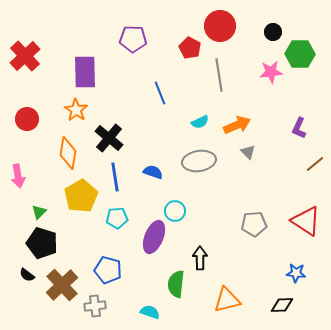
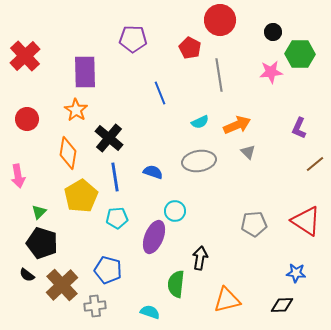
red circle at (220, 26): moved 6 px up
black arrow at (200, 258): rotated 10 degrees clockwise
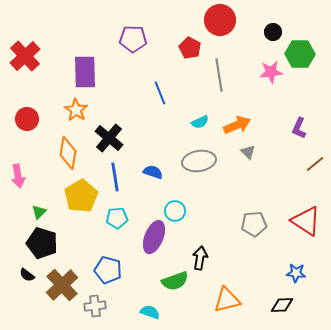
green semicircle at (176, 284): moved 1 px left, 3 px up; rotated 116 degrees counterclockwise
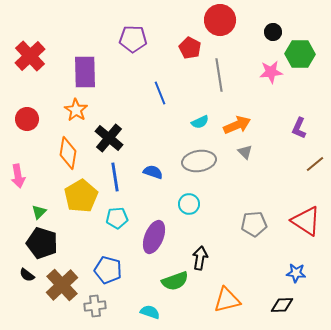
red cross at (25, 56): moved 5 px right
gray triangle at (248, 152): moved 3 px left
cyan circle at (175, 211): moved 14 px right, 7 px up
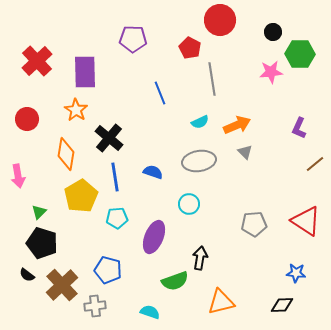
red cross at (30, 56): moved 7 px right, 5 px down
gray line at (219, 75): moved 7 px left, 4 px down
orange diamond at (68, 153): moved 2 px left, 1 px down
orange triangle at (227, 300): moved 6 px left, 2 px down
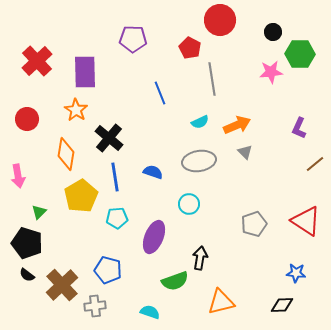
gray pentagon at (254, 224): rotated 15 degrees counterclockwise
black pentagon at (42, 243): moved 15 px left
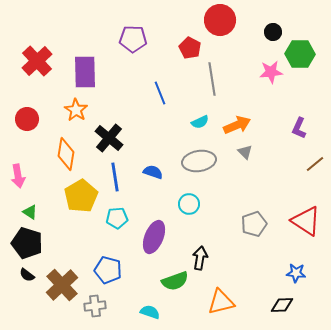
green triangle at (39, 212): moved 9 px left; rotated 42 degrees counterclockwise
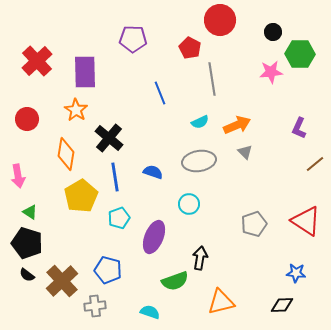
cyan pentagon at (117, 218): moved 2 px right; rotated 15 degrees counterclockwise
brown cross at (62, 285): moved 4 px up
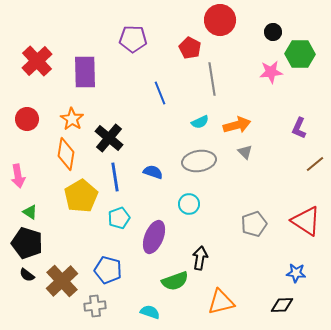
orange star at (76, 110): moved 4 px left, 9 px down
orange arrow at (237, 125): rotated 8 degrees clockwise
